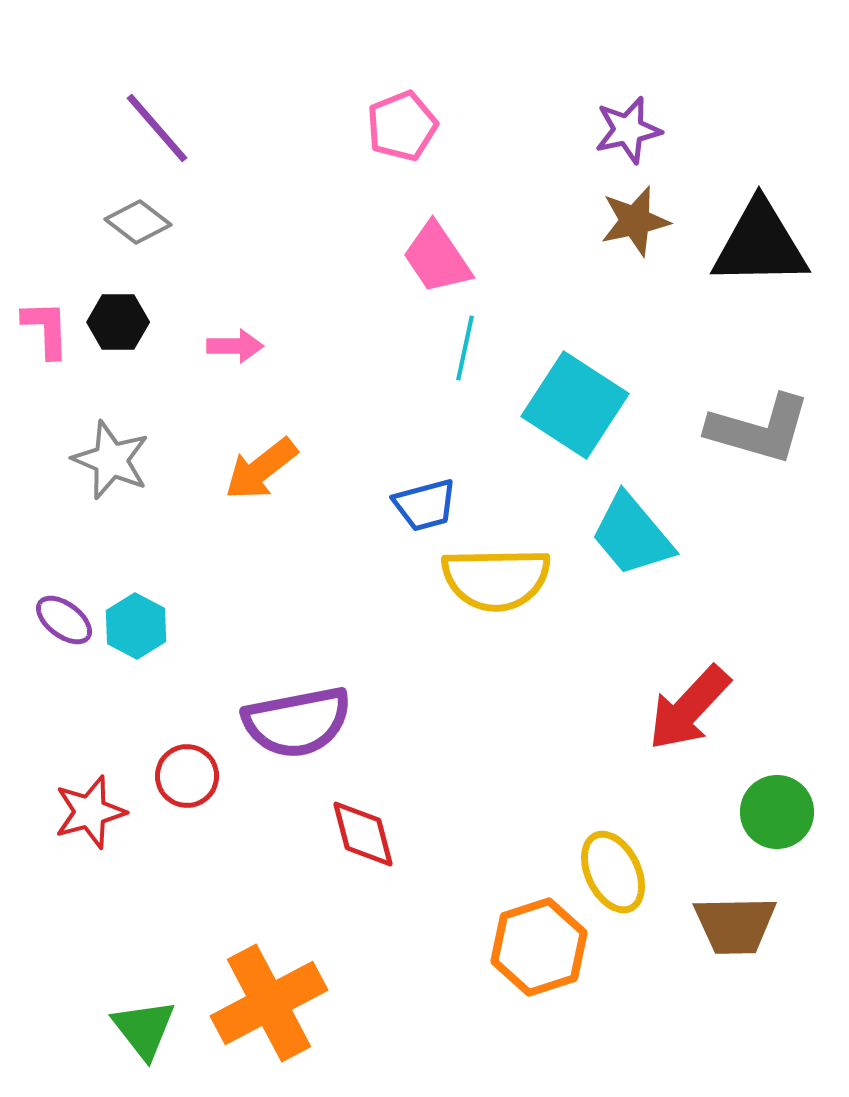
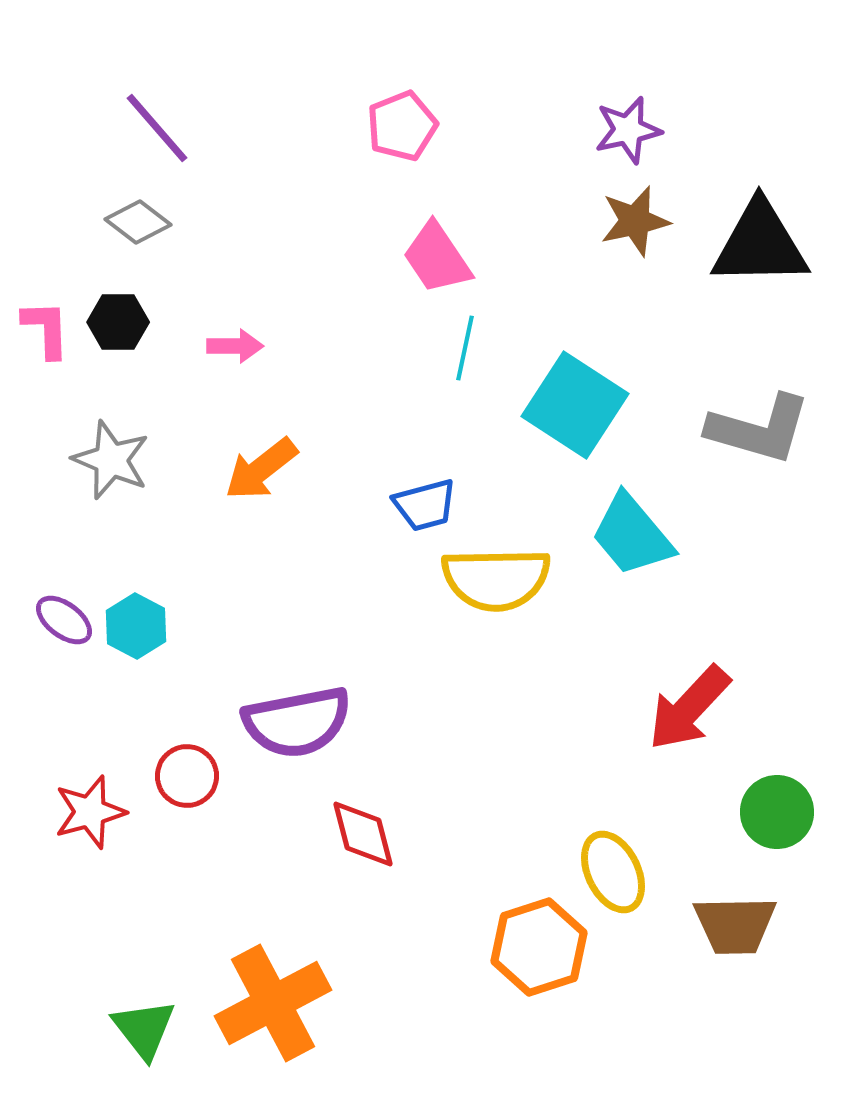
orange cross: moved 4 px right
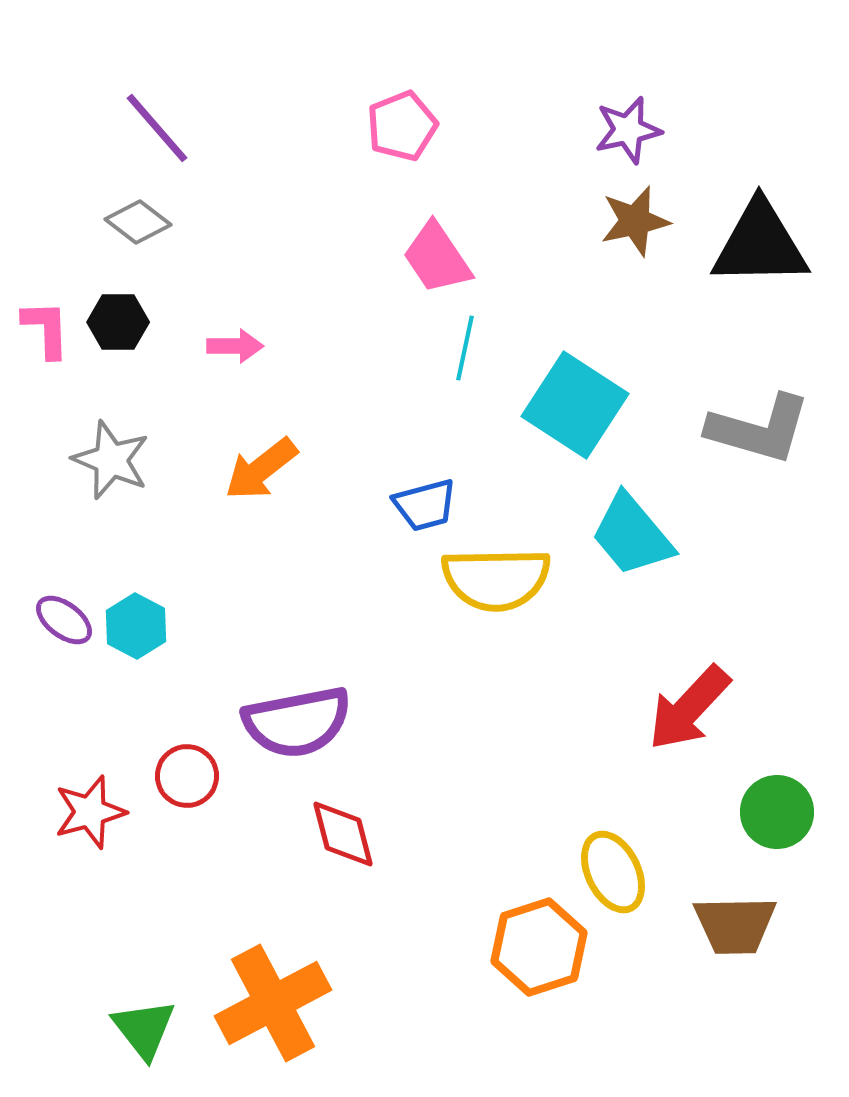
red diamond: moved 20 px left
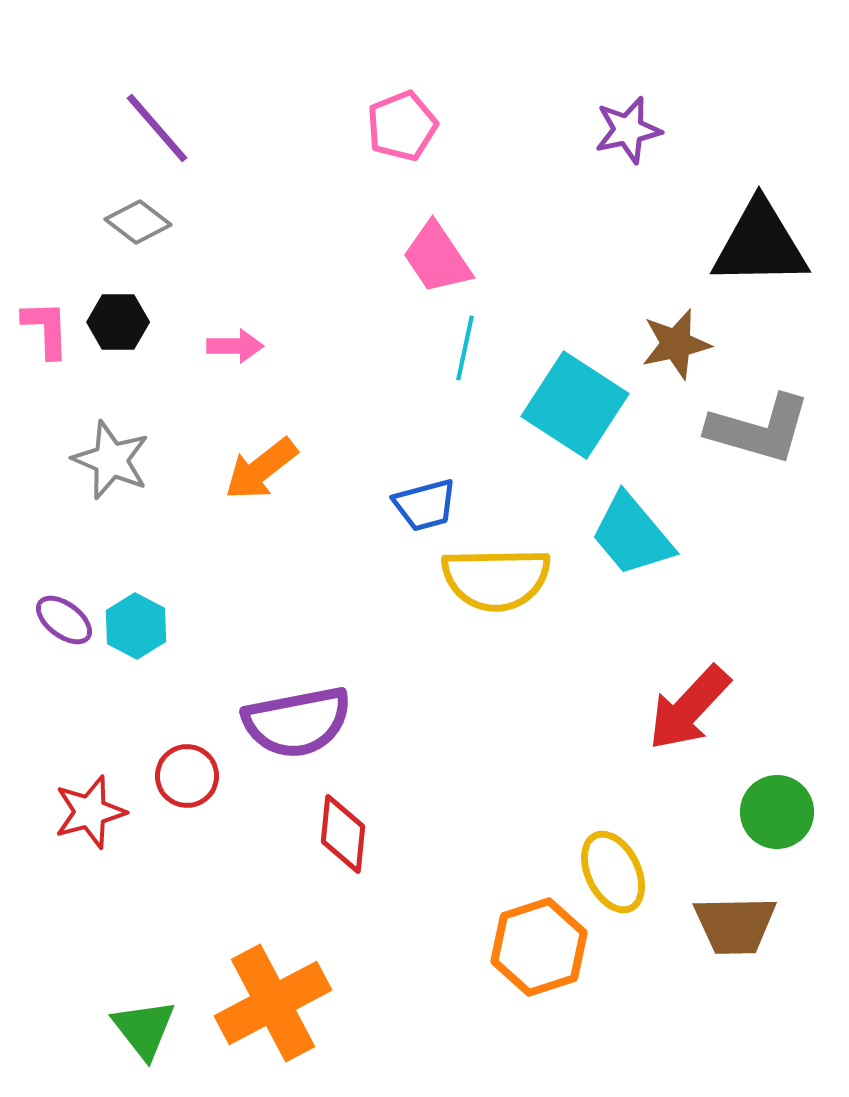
brown star: moved 41 px right, 123 px down
red diamond: rotated 20 degrees clockwise
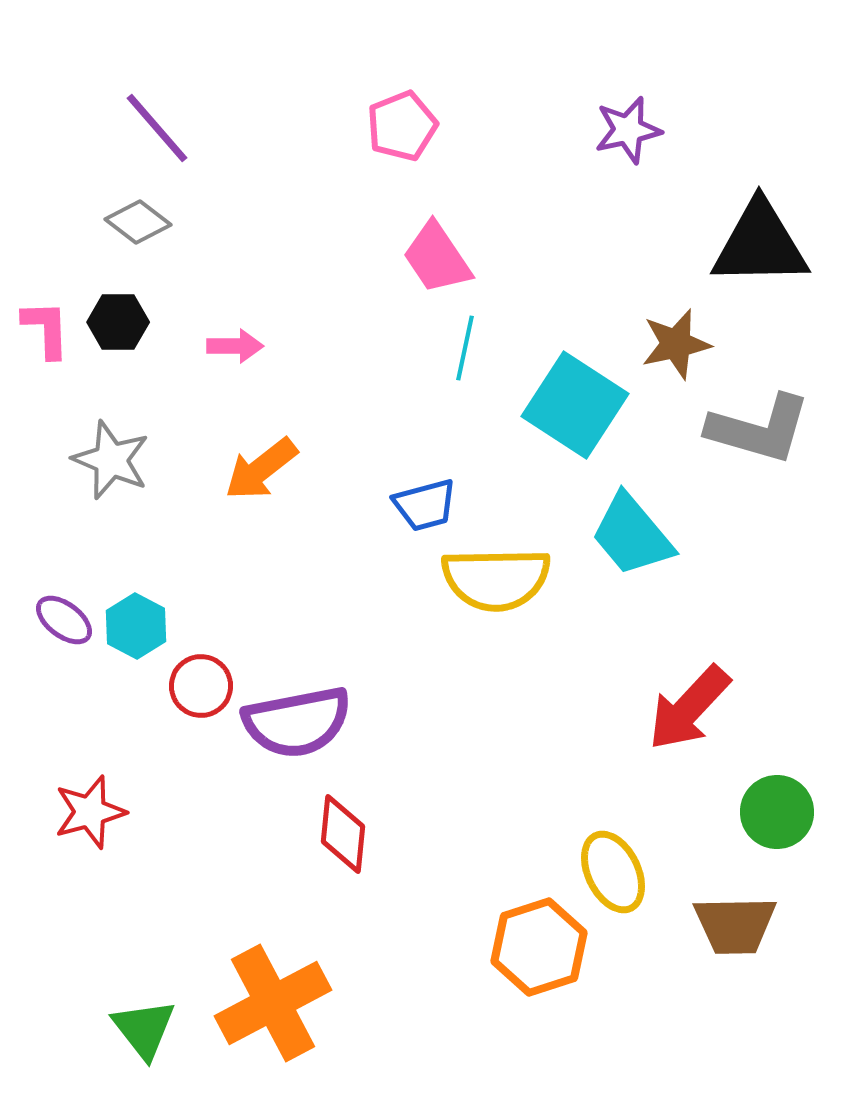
red circle: moved 14 px right, 90 px up
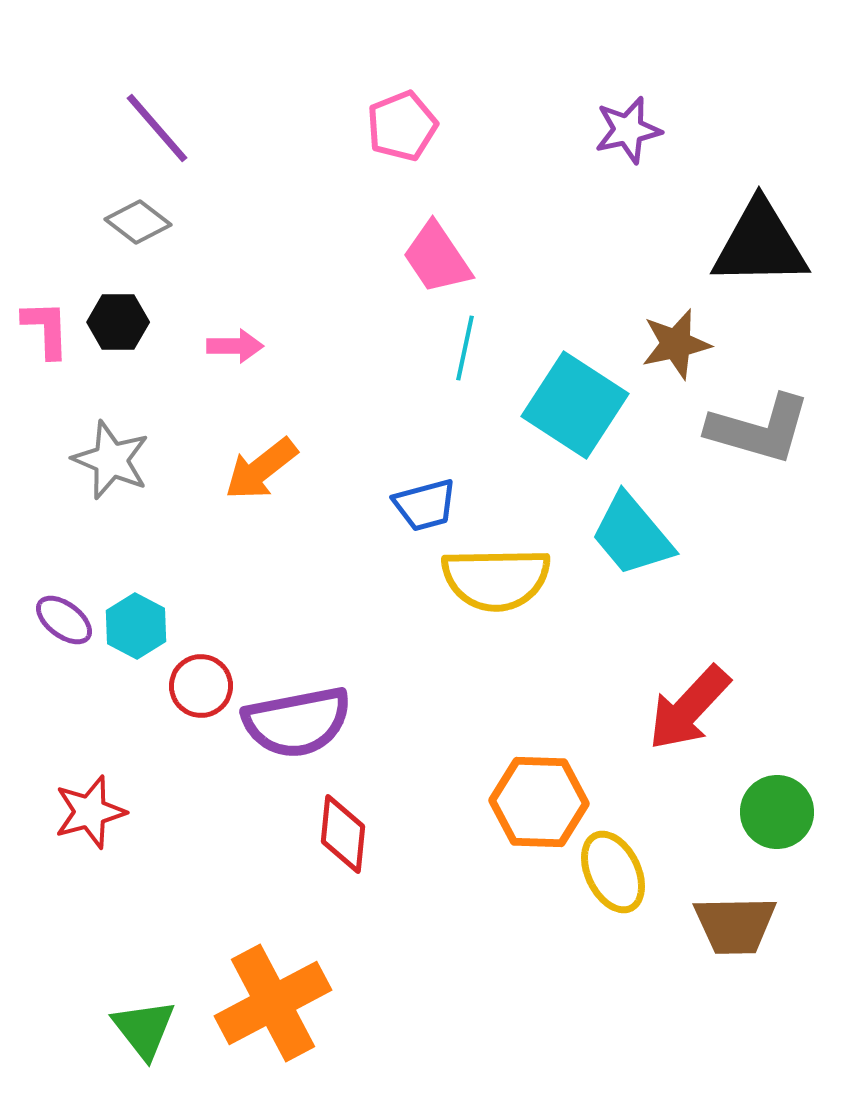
orange hexagon: moved 145 px up; rotated 20 degrees clockwise
